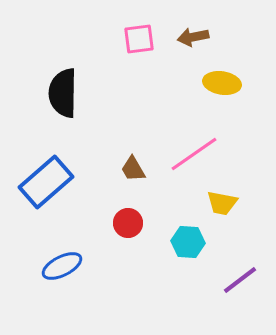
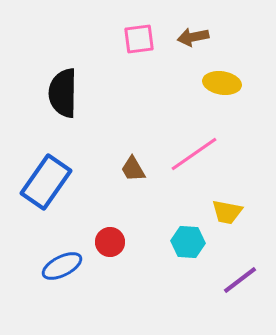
blue rectangle: rotated 14 degrees counterclockwise
yellow trapezoid: moved 5 px right, 9 px down
red circle: moved 18 px left, 19 px down
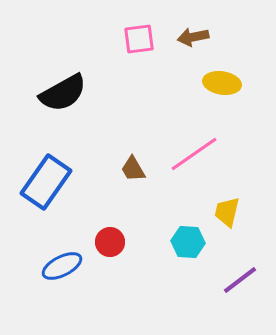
black semicircle: rotated 120 degrees counterclockwise
yellow trapezoid: rotated 92 degrees clockwise
